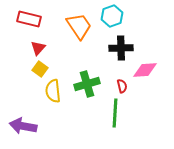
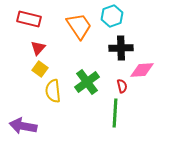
pink diamond: moved 3 px left
green cross: moved 2 px up; rotated 20 degrees counterclockwise
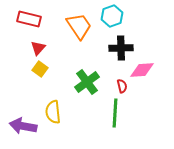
yellow semicircle: moved 21 px down
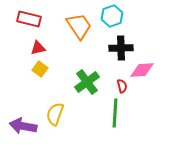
red triangle: rotated 35 degrees clockwise
yellow semicircle: moved 2 px right, 2 px down; rotated 25 degrees clockwise
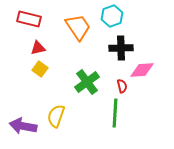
orange trapezoid: moved 1 px left, 1 px down
yellow semicircle: moved 1 px right, 2 px down
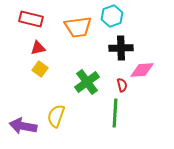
red rectangle: moved 2 px right
orange trapezoid: rotated 116 degrees clockwise
red semicircle: moved 1 px up
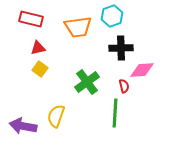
red semicircle: moved 2 px right, 1 px down
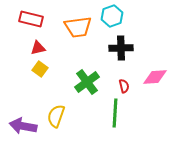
pink diamond: moved 13 px right, 7 px down
